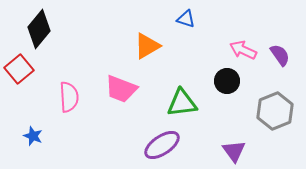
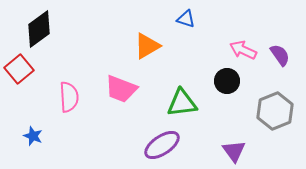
black diamond: rotated 15 degrees clockwise
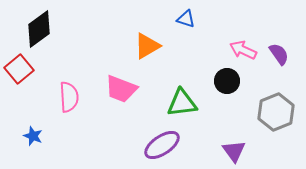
purple semicircle: moved 1 px left, 1 px up
gray hexagon: moved 1 px right, 1 px down
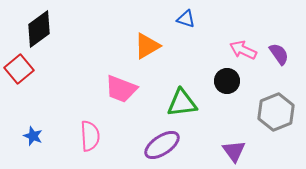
pink semicircle: moved 21 px right, 39 px down
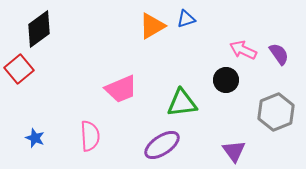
blue triangle: rotated 36 degrees counterclockwise
orange triangle: moved 5 px right, 20 px up
black circle: moved 1 px left, 1 px up
pink trapezoid: rotated 44 degrees counterclockwise
blue star: moved 2 px right, 2 px down
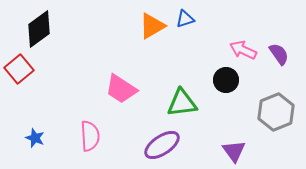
blue triangle: moved 1 px left
pink trapezoid: rotated 56 degrees clockwise
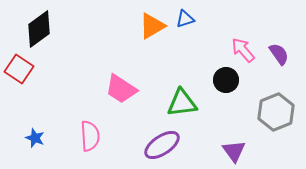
pink arrow: rotated 24 degrees clockwise
red square: rotated 16 degrees counterclockwise
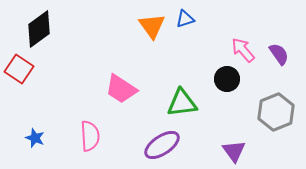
orange triangle: rotated 36 degrees counterclockwise
black circle: moved 1 px right, 1 px up
